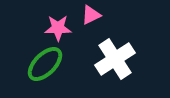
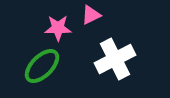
white cross: rotated 6 degrees clockwise
green ellipse: moved 3 px left, 2 px down
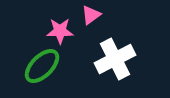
pink triangle: rotated 10 degrees counterclockwise
pink star: moved 2 px right, 3 px down
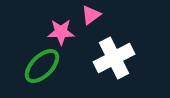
pink star: moved 1 px right, 1 px down
white cross: moved 1 px left, 1 px up
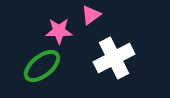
pink star: moved 2 px left, 1 px up
green ellipse: rotated 6 degrees clockwise
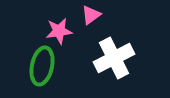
pink star: rotated 8 degrees counterclockwise
green ellipse: rotated 39 degrees counterclockwise
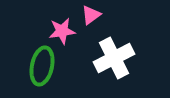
pink star: moved 3 px right
